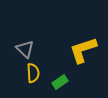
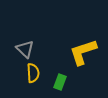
yellow L-shape: moved 2 px down
green rectangle: rotated 35 degrees counterclockwise
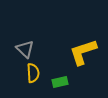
green rectangle: rotated 56 degrees clockwise
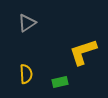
gray triangle: moved 2 px right, 26 px up; rotated 42 degrees clockwise
yellow semicircle: moved 7 px left, 1 px down
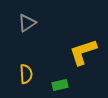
green rectangle: moved 3 px down
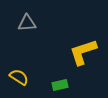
gray triangle: rotated 30 degrees clockwise
yellow semicircle: moved 7 px left, 3 px down; rotated 54 degrees counterclockwise
